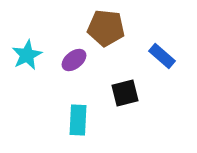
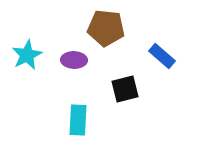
purple ellipse: rotated 40 degrees clockwise
black square: moved 4 px up
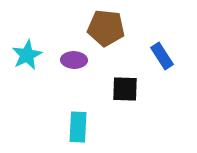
blue rectangle: rotated 16 degrees clockwise
black square: rotated 16 degrees clockwise
cyan rectangle: moved 7 px down
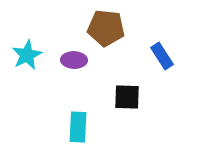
black square: moved 2 px right, 8 px down
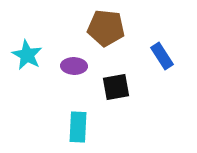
cyan star: rotated 16 degrees counterclockwise
purple ellipse: moved 6 px down
black square: moved 11 px left, 10 px up; rotated 12 degrees counterclockwise
